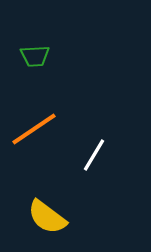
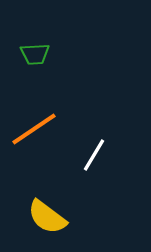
green trapezoid: moved 2 px up
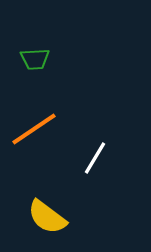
green trapezoid: moved 5 px down
white line: moved 1 px right, 3 px down
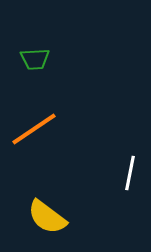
white line: moved 35 px right, 15 px down; rotated 20 degrees counterclockwise
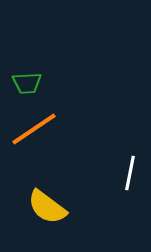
green trapezoid: moved 8 px left, 24 px down
yellow semicircle: moved 10 px up
